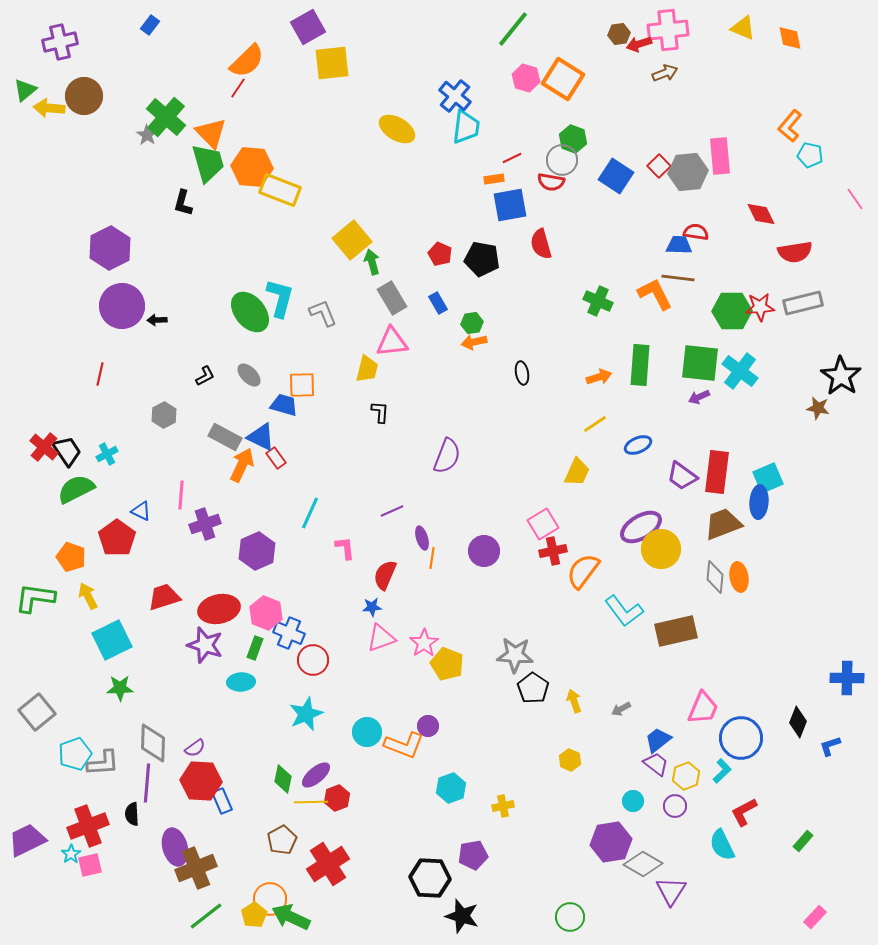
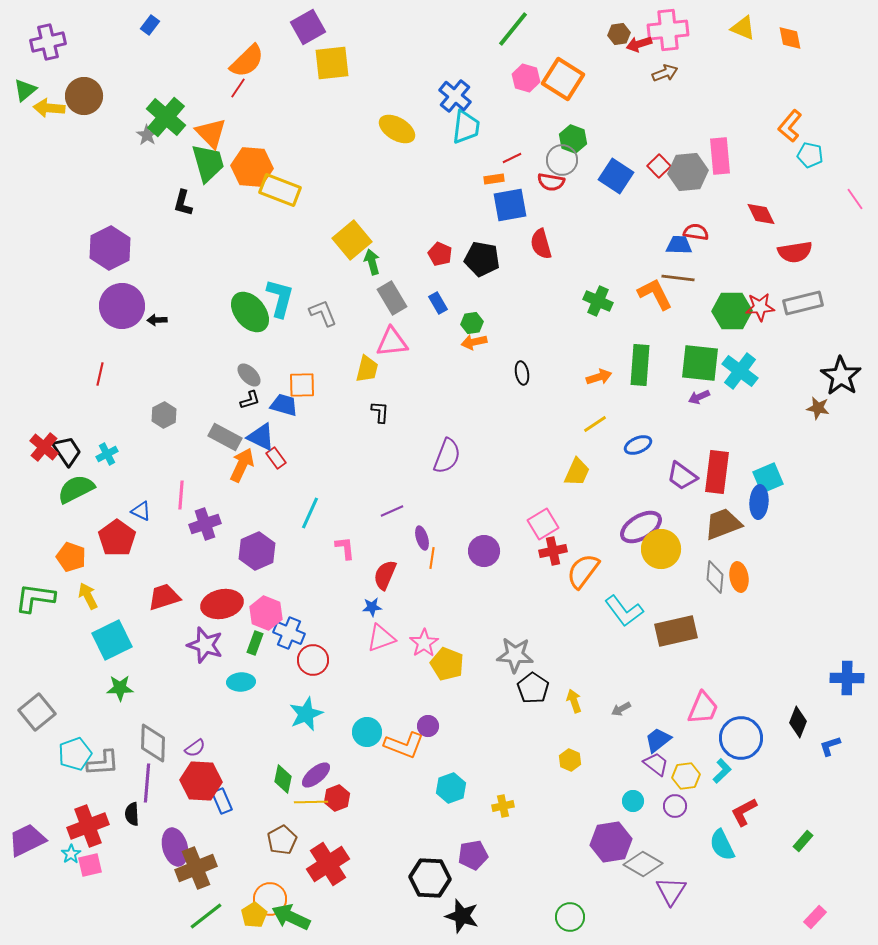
purple cross at (60, 42): moved 12 px left
black L-shape at (205, 376): moved 45 px right, 24 px down; rotated 10 degrees clockwise
red ellipse at (219, 609): moved 3 px right, 5 px up
green rectangle at (255, 648): moved 5 px up
yellow hexagon at (686, 776): rotated 12 degrees clockwise
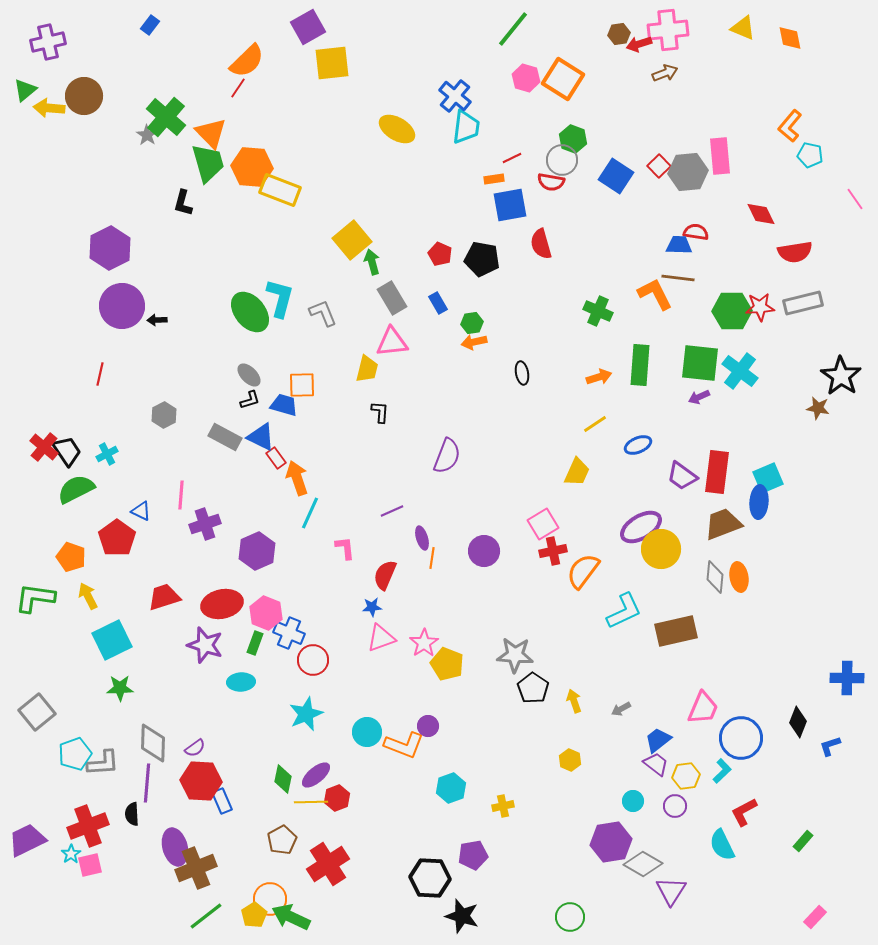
green cross at (598, 301): moved 10 px down
orange arrow at (242, 465): moved 55 px right, 13 px down; rotated 44 degrees counterclockwise
cyan L-shape at (624, 611): rotated 78 degrees counterclockwise
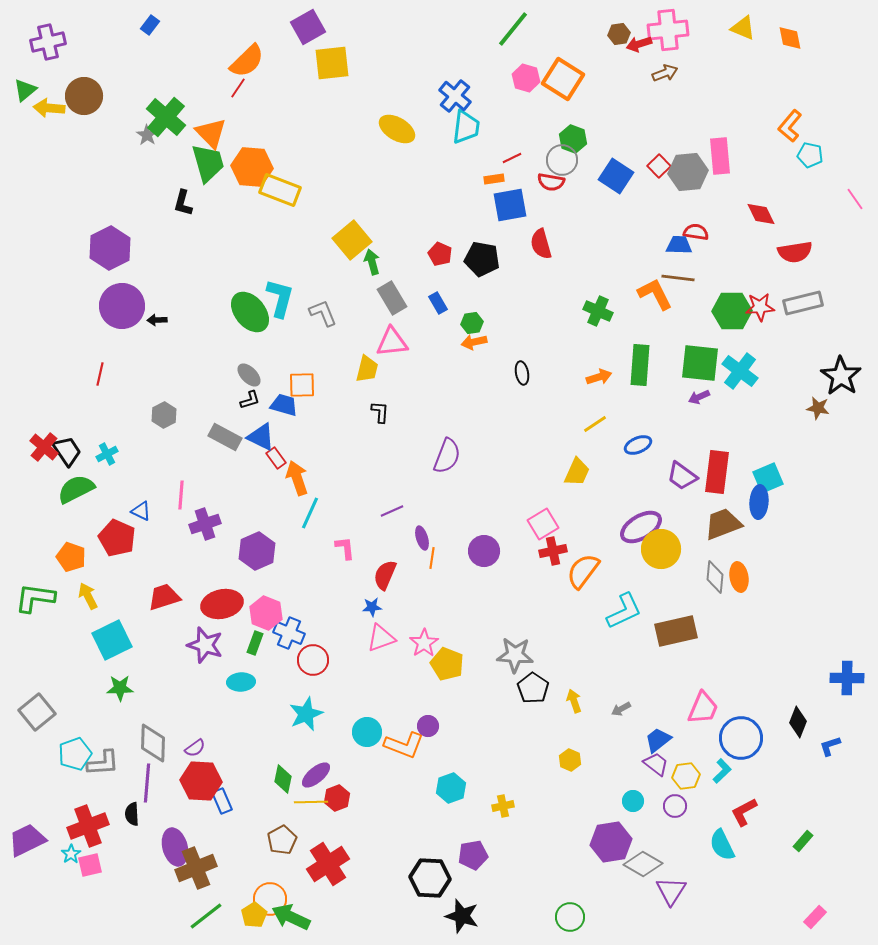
red pentagon at (117, 538): rotated 12 degrees counterclockwise
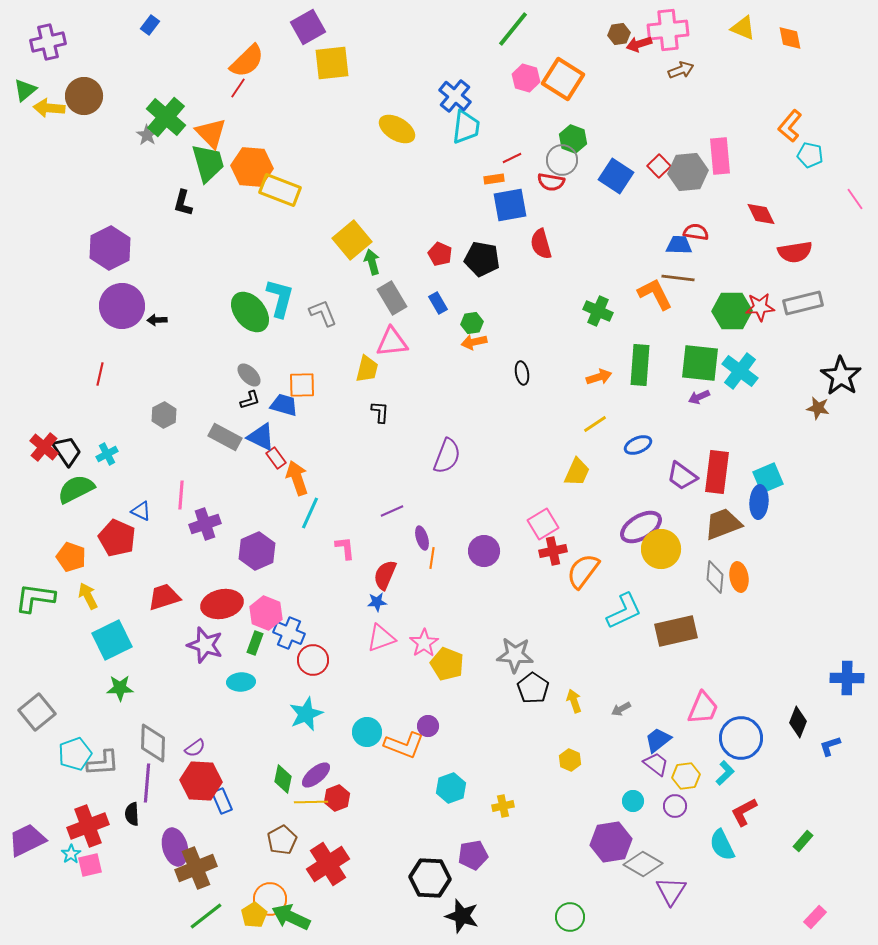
brown arrow at (665, 73): moved 16 px right, 3 px up
blue star at (372, 607): moved 5 px right, 5 px up
cyan L-shape at (722, 771): moved 3 px right, 2 px down
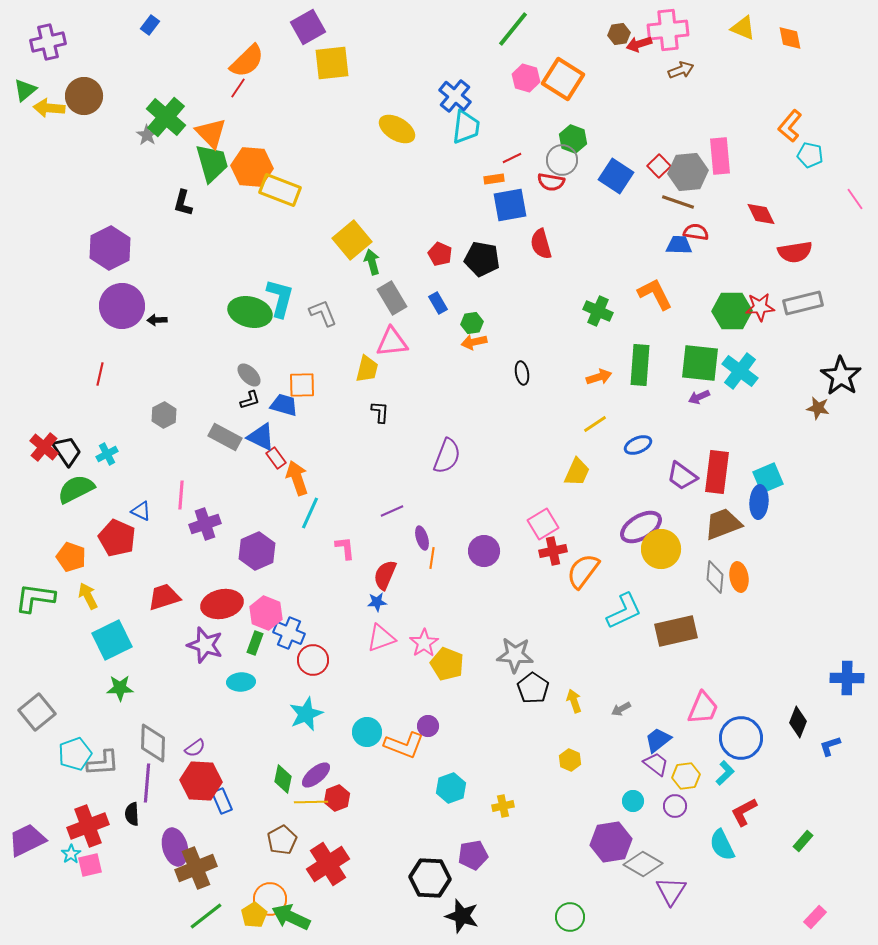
green trapezoid at (208, 163): moved 4 px right
brown line at (678, 278): moved 76 px up; rotated 12 degrees clockwise
green ellipse at (250, 312): rotated 36 degrees counterclockwise
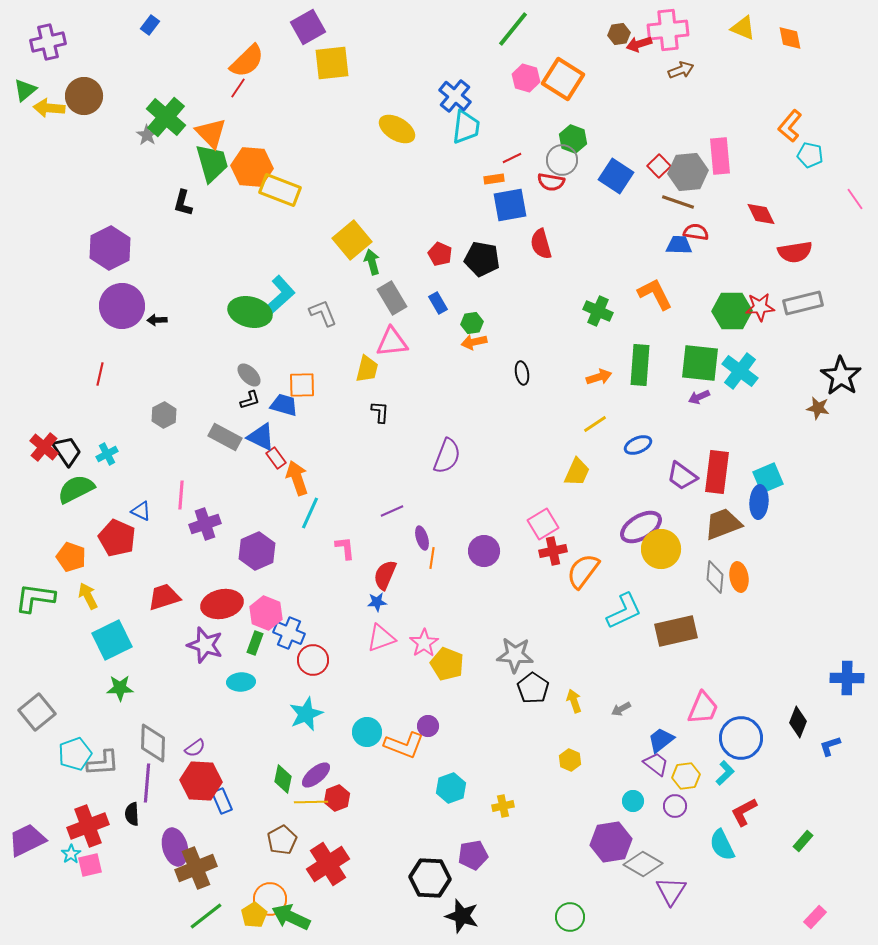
cyan L-shape at (280, 298): moved 3 px up; rotated 33 degrees clockwise
blue trapezoid at (658, 740): moved 3 px right
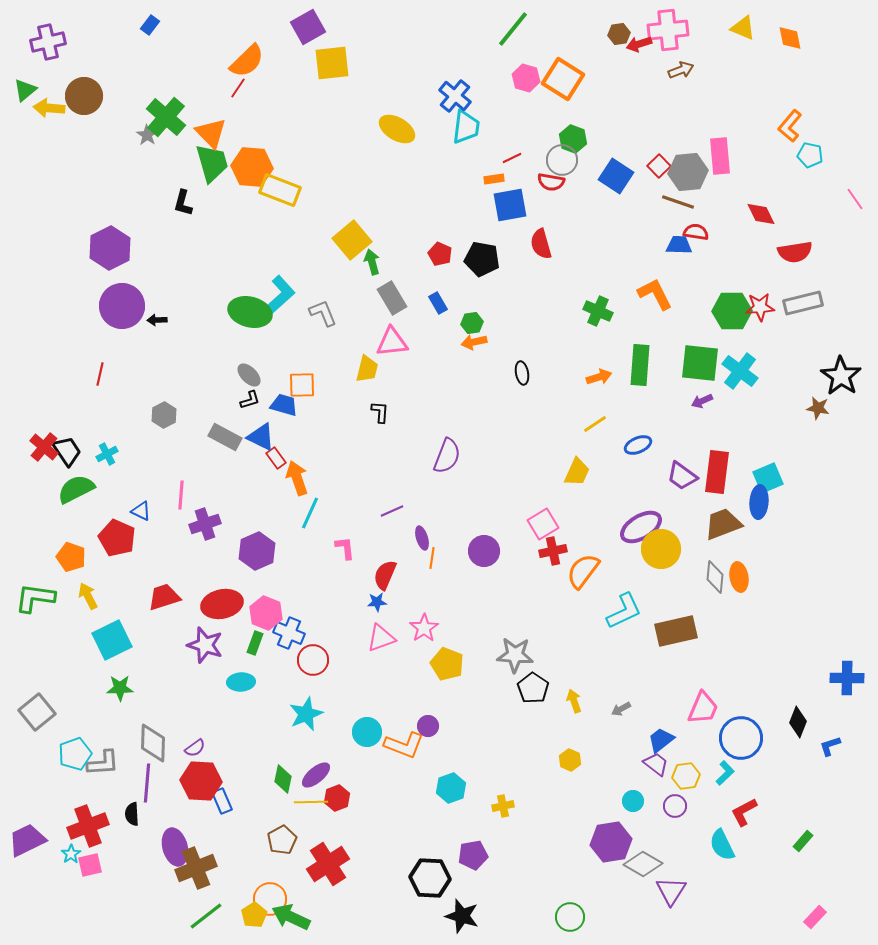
purple arrow at (699, 397): moved 3 px right, 4 px down
pink star at (424, 643): moved 15 px up
